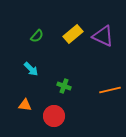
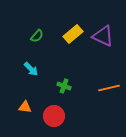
orange line: moved 1 px left, 2 px up
orange triangle: moved 2 px down
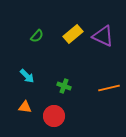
cyan arrow: moved 4 px left, 7 px down
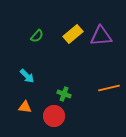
purple triangle: moved 2 px left; rotated 30 degrees counterclockwise
green cross: moved 8 px down
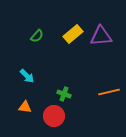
orange line: moved 4 px down
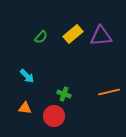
green semicircle: moved 4 px right, 1 px down
orange triangle: moved 1 px down
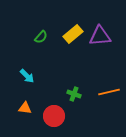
purple triangle: moved 1 px left
green cross: moved 10 px right
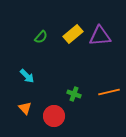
orange triangle: rotated 40 degrees clockwise
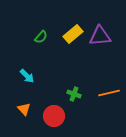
orange line: moved 1 px down
orange triangle: moved 1 px left, 1 px down
